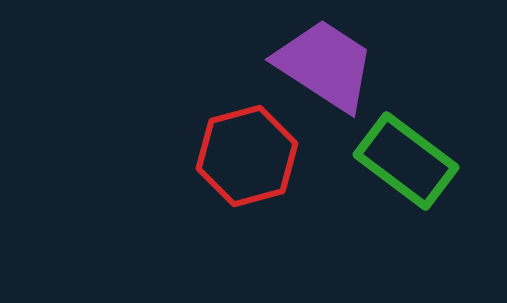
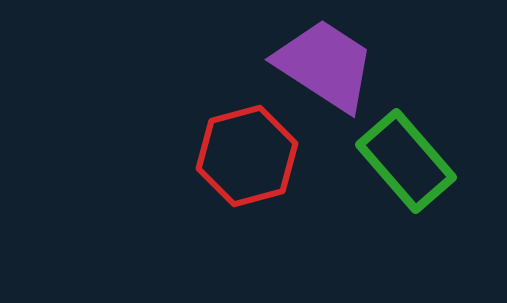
green rectangle: rotated 12 degrees clockwise
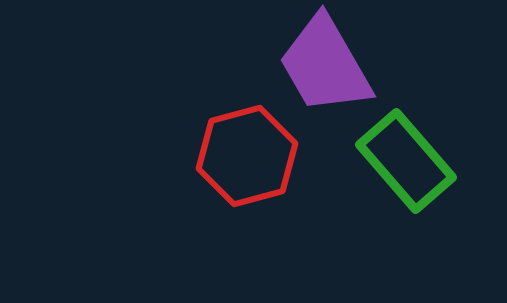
purple trapezoid: rotated 153 degrees counterclockwise
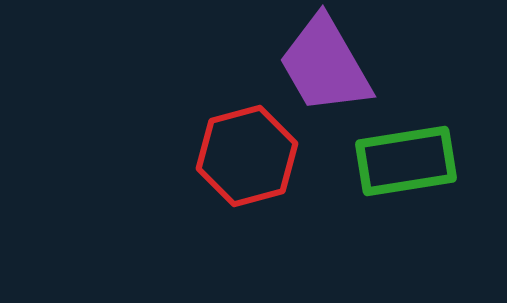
green rectangle: rotated 58 degrees counterclockwise
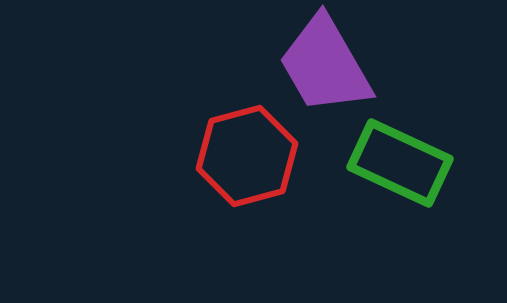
green rectangle: moved 6 px left, 2 px down; rotated 34 degrees clockwise
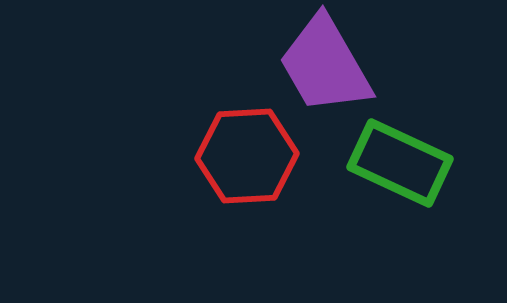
red hexagon: rotated 12 degrees clockwise
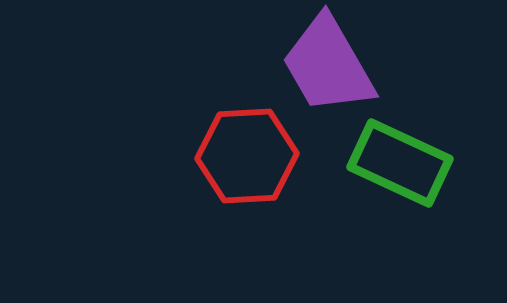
purple trapezoid: moved 3 px right
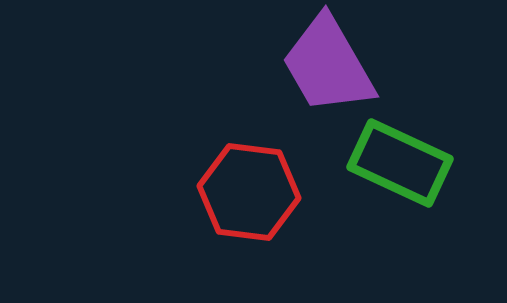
red hexagon: moved 2 px right, 36 px down; rotated 10 degrees clockwise
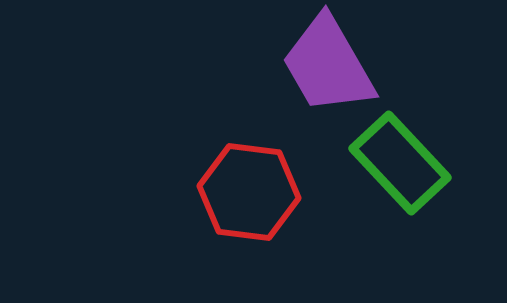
green rectangle: rotated 22 degrees clockwise
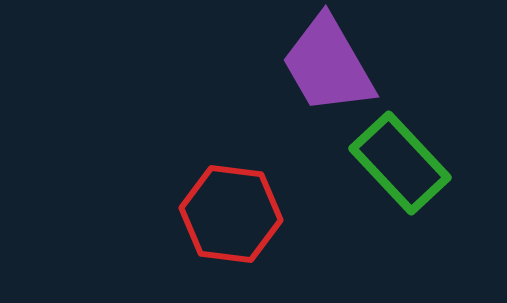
red hexagon: moved 18 px left, 22 px down
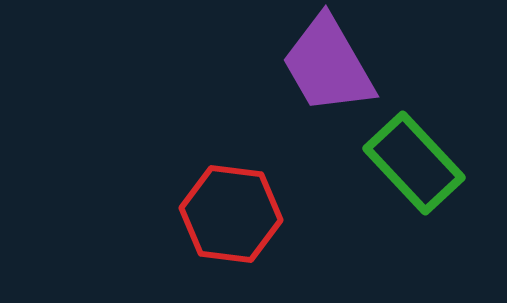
green rectangle: moved 14 px right
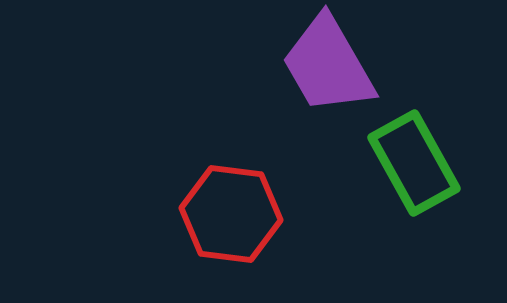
green rectangle: rotated 14 degrees clockwise
